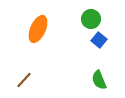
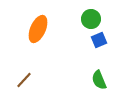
blue square: rotated 28 degrees clockwise
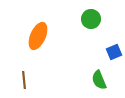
orange ellipse: moved 7 px down
blue square: moved 15 px right, 12 px down
brown line: rotated 48 degrees counterclockwise
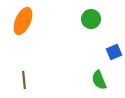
orange ellipse: moved 15 px left, 15 px up
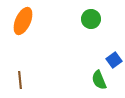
blue square: moved 8 px down; rotated 14 degrees counterclockwise
brown line: moved 4 px left
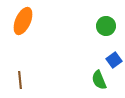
green circle: moved 15 px right, 7 px down
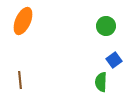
green semicircle: moved 2 px right, 2 px down; rotated 24 degrees clockwise
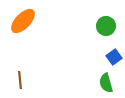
orange ellipse: rotated 20 degrees clockwise
blue square: moved 3 px up
green semicircle: moved 5 px right, 1 px down; rotated 18 degrees counterclockwise
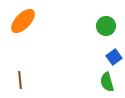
green semicircle: moved 1 px right, 1 px up
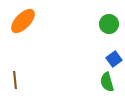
green circle: moved 3 px right, 2 px up
blue square: moved 2 px down
brown line: moved 5 px left
